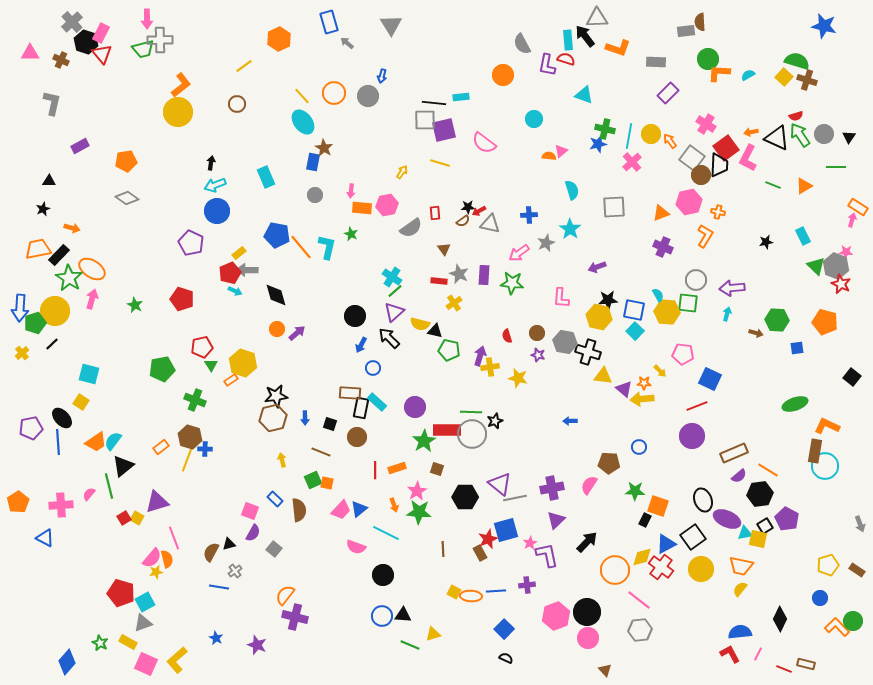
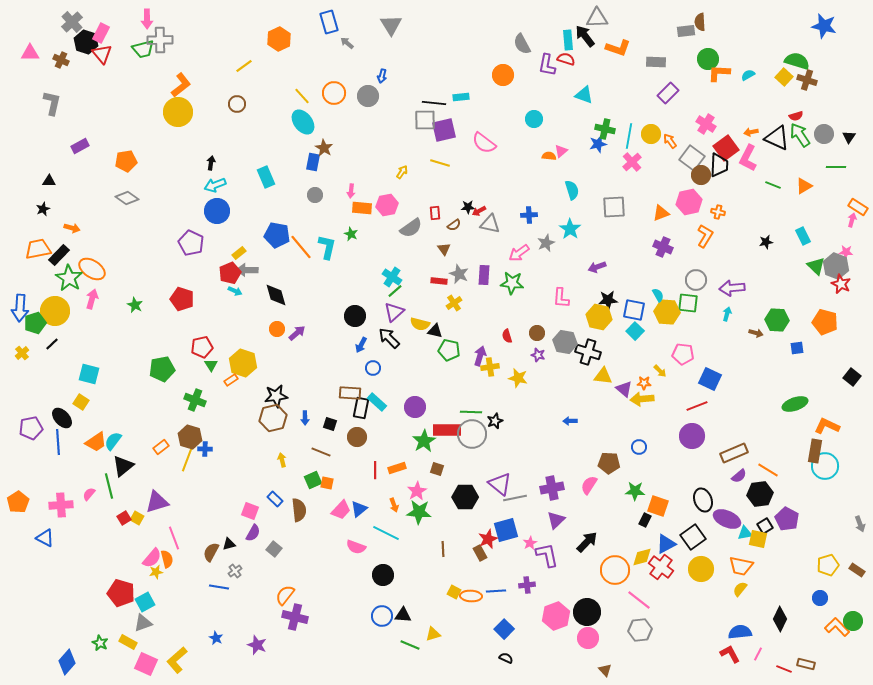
brown semicircle at (463, 221): moved 9 px left, 4 px down
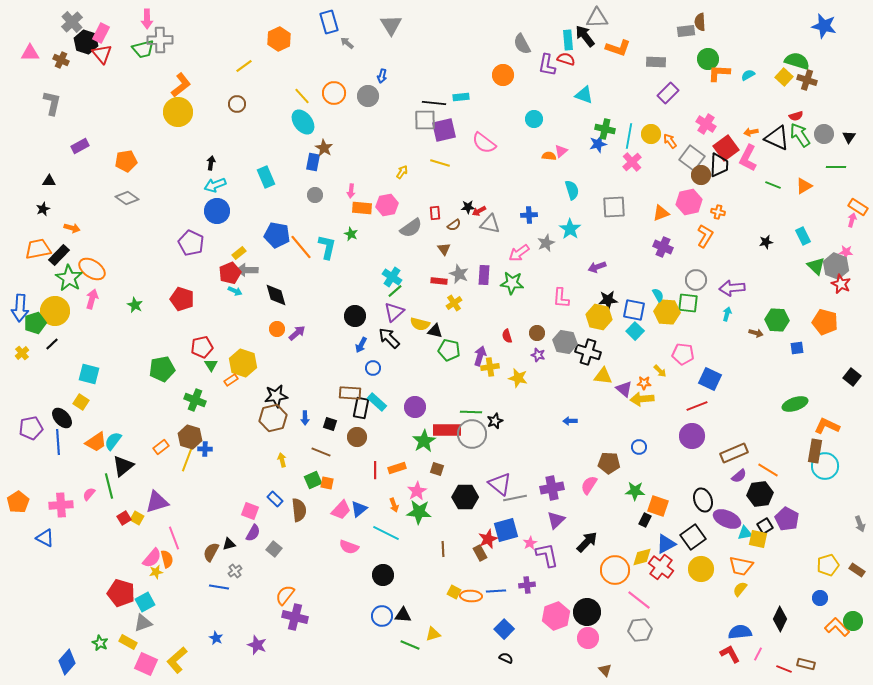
pink semicircle at (356, 547): moved 7 px left
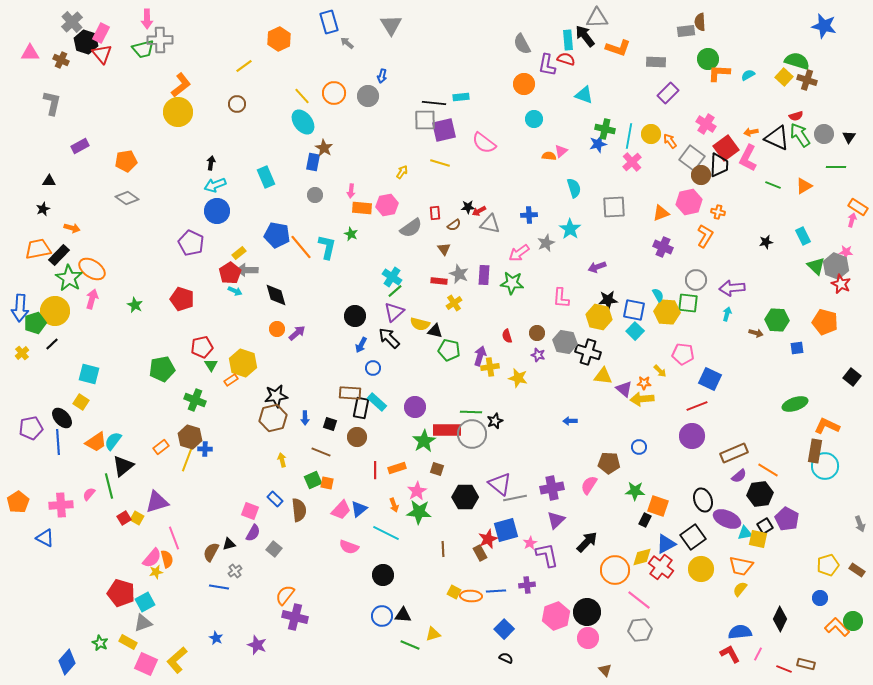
orange circle at (503, 75): moved 21 px right, 9 px down
cyan semicircle at (572, 190): moved 2 px right, 2 px up
red pentagon at (230, 273): rotated 10 degrees counterclockwise
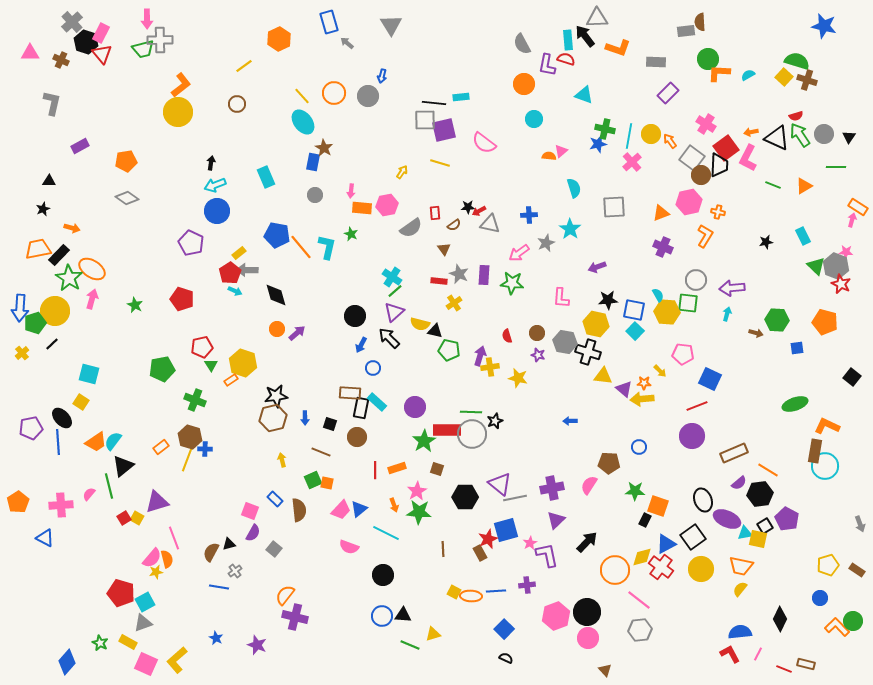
yellow hexagon at (599, 317): moved 3 px left, 7 px down
purple semicircle at (739, 476): moved 7 px down
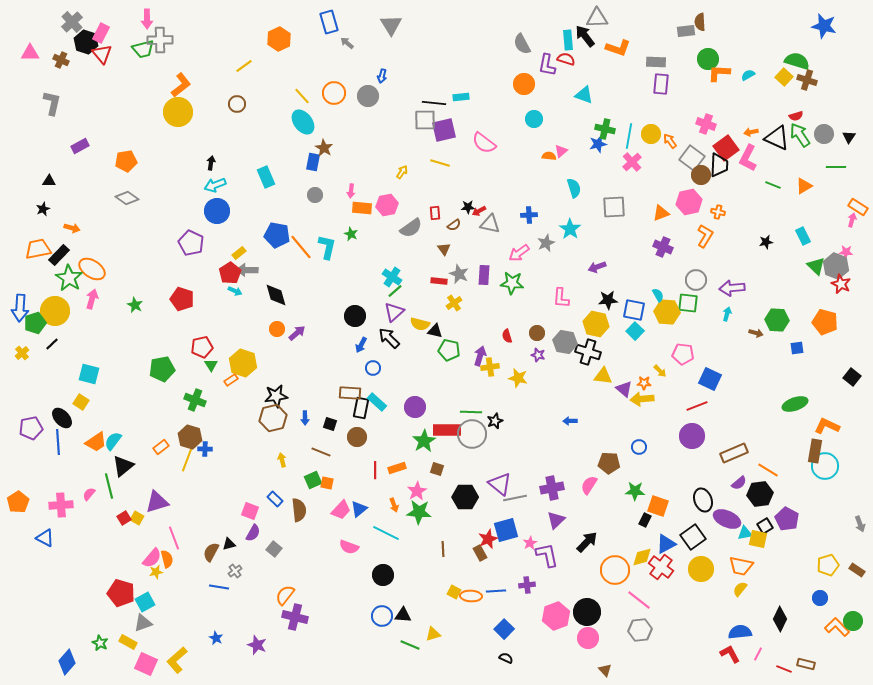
purple rectangle at (668, 93): moved 7 px left, 9 px up; rotated 40 degrees counterclockwise
pink cross at (706, 124): rotated 12 degrees counterclockwise
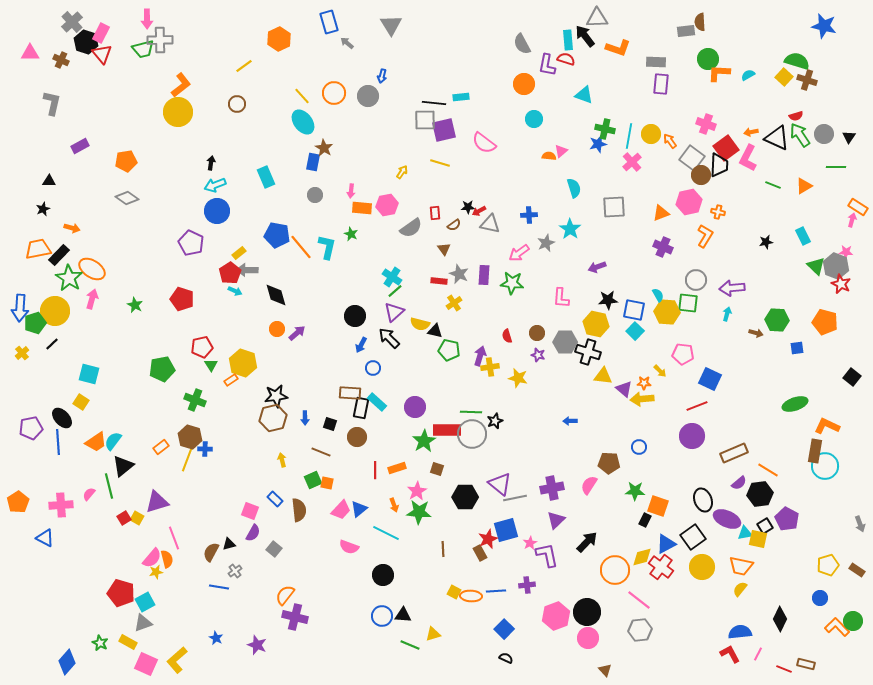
gray hexagon at (565, 342): rotated 10 degrees counterclockwise
yellow circle at (701, 569): moved 1 px right, 2 px up
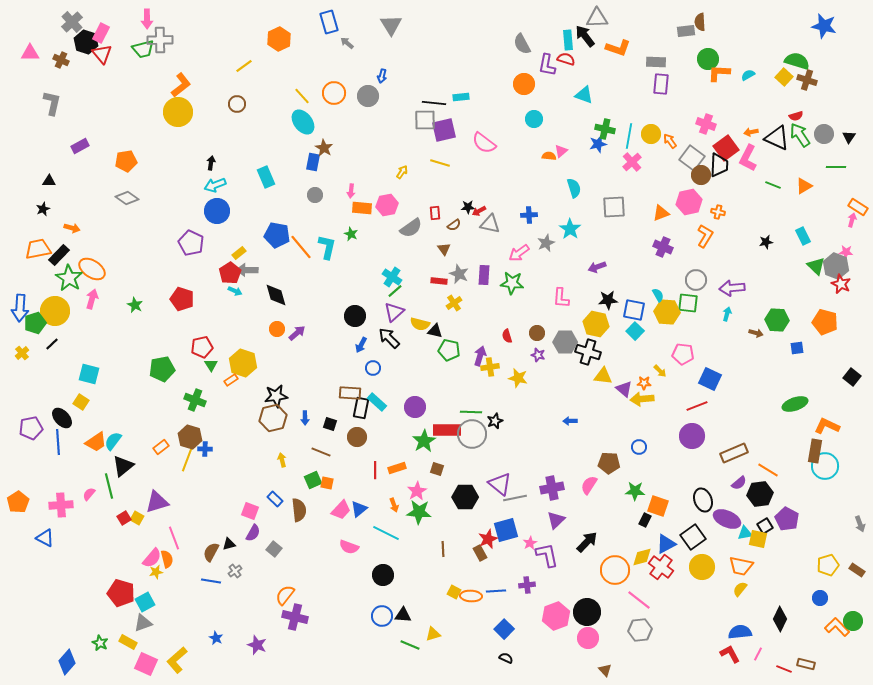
blue line at (219, 587): moved 8 px left, 6 px up
